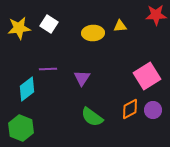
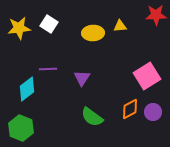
purple circle: moved 2 px down
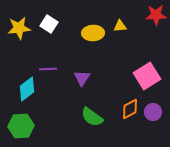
green hexagon: moved 2 px up; rotated 25 degrees counterclockwise
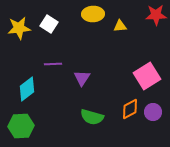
yellow ellipse: moved 19 px up
purple line: moved 5 px right, 5 px up
green semicircle: rotated 20 degrees counterclockwise
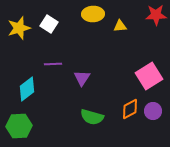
yellow star: rotated 10 degrees counterclockwise
pink square: moved 2 px right
purple circle: moved 1 px up
green hexagon: moved 2 px left
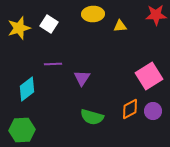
green hexagon: moved 3 px right, 4 px down
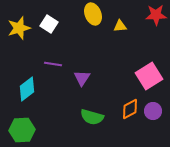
yellow ellipse: rotated 70 degrees clockwise
purple line: rotated 12 degrees clockwise
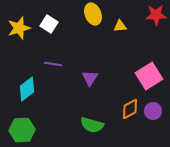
purple triangle: moved 8 px right
green semicircle: moved 8 px down
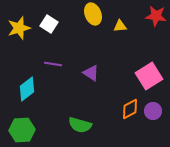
red star: moved 1 px down; rotated 10 degrees clockwise
purple triangle: moved 1 px right, 5 px up; rotated 30 degrees counterclockwise
green semicircle: moved 12 px left
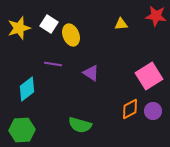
yellow ellipse: moved 22 px left, 21 px down
yellow triangle: moved 1 px right, 2 px up
